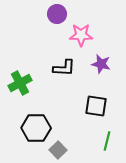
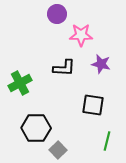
black square: moved 3 px left, 1 px up
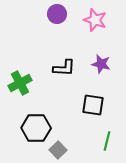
pink star: moved 14 px right, 15 px up; rotated 20 degrees clockwise
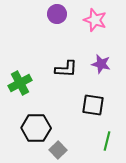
black L-shape: moved 2 px right, 1 px down
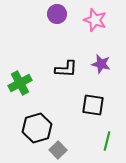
black hexagon: moved 1 px right; rotated 16 degrees counterclockwise
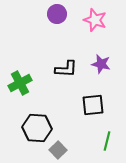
black square: rotated 15 degrees counterclockwise
black hexagon: rotated 20 degrees clockwise
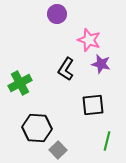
pink star: moved 6 px left, 20 px down
black L-shape: rotated 120 degrees clockwise
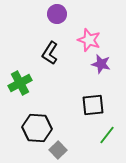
black L-shape: moved 16 px left, 16 px up
green line: moved 6 px up; rotated 24 degrees clockwise
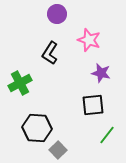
purple star: moved 9 px down
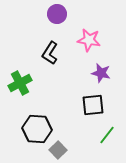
pink star: rotated 10 degrees counterclockwise
black hexagon: moved 1 px down
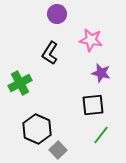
pink star: moved 2 px right
black hexagon: rotated 20 degrees clockwise
green line: moved 6 px left
